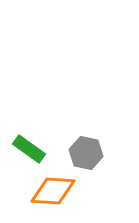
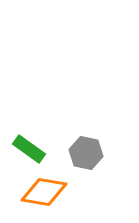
orange diamond: moved 9 px left, 1 px down; rotated 6 degrees clockwise
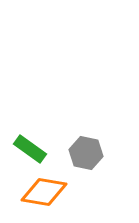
green rectangle: moved 1 px right
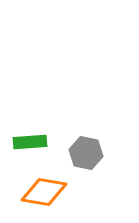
green rectangle: moved 7 px up; rotated 40 degrees counterclockwise
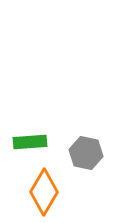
orange diamond: rotated 69 degrees counterclockwise
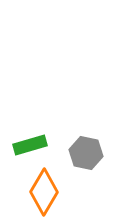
green rectangle: moved 3 px down; rotated 12 degrees counterclockwise
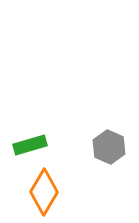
gray hexagon: moved 23 px right, 6 px up; rotated 12 degrees clockwise
